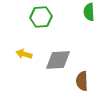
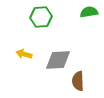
green semicircle: rotated 84 degrees clockwise
brown semicircle: moved 4 px left
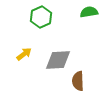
green hexagon: rotated 20 degrees counterclockwise
yellow arrow: rotated 126 degrees clockwise
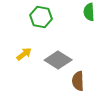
green semicircle: rotated 84 degrees counterclockwise
green hexagon: rotated 25 degrees counterclockwise
gray diamond: rotated 36 degrees clockwise
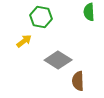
yellow arrow: moved 13 px up
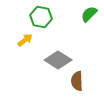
green semicircle: moved 2 px down; rotated 48 degrees clockwise
yellow arrow: moved 1 px right, 1 px up
brown semicircle: moved 1 px left
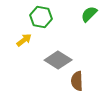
yellow arrow: moved 1 px left
